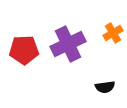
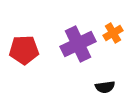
purple cross: moved 10 px right
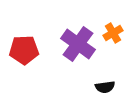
purple cross: rotated 28 degrees counterclockwise
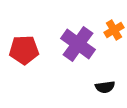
orange cross: moved 1 px right, 3 px up
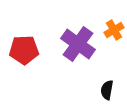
black semicircle: moved 2 px right, 3 px down; rotated 108 degrees clockwise
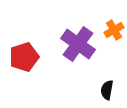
red pentagon: moved 7 px down; rotated 16 degrees counterclockwise
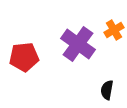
red pentagon: rotated 12 degrees clockwise
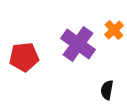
orange cross: rotated 12 degrees counterclockwise
